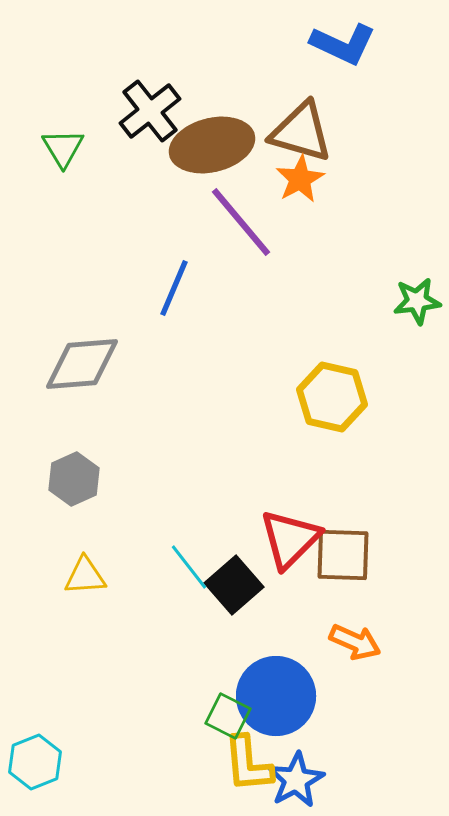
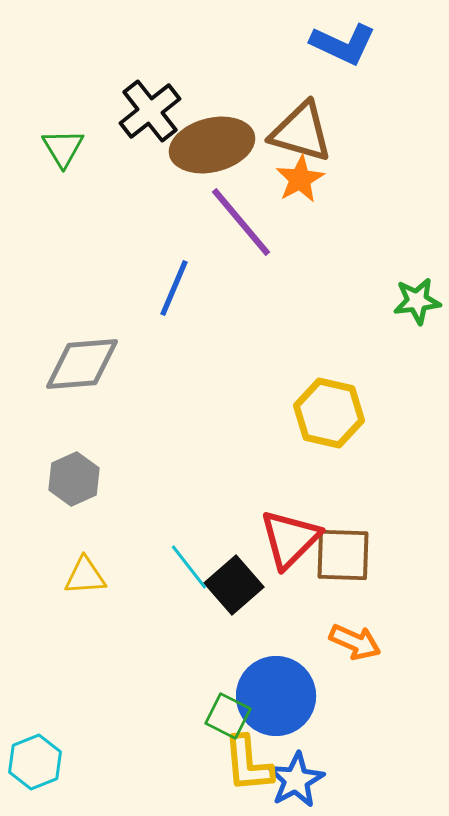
yellow hexagon: moved 3 px left, 16 px down
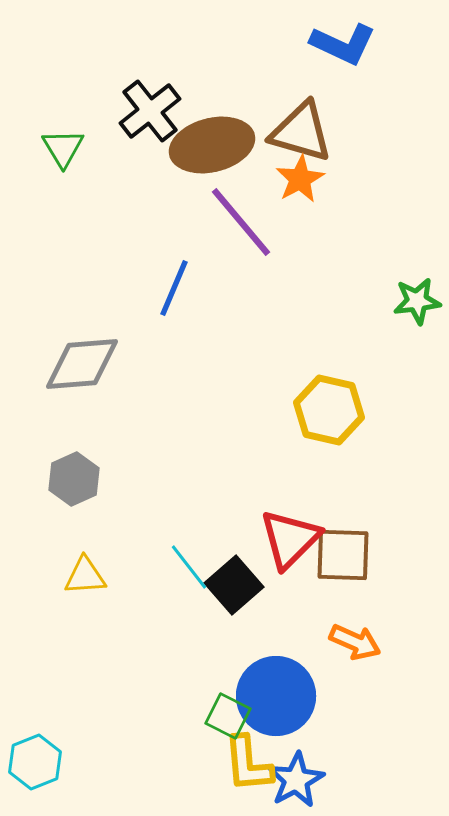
yellow hexagon: moved 3 px up
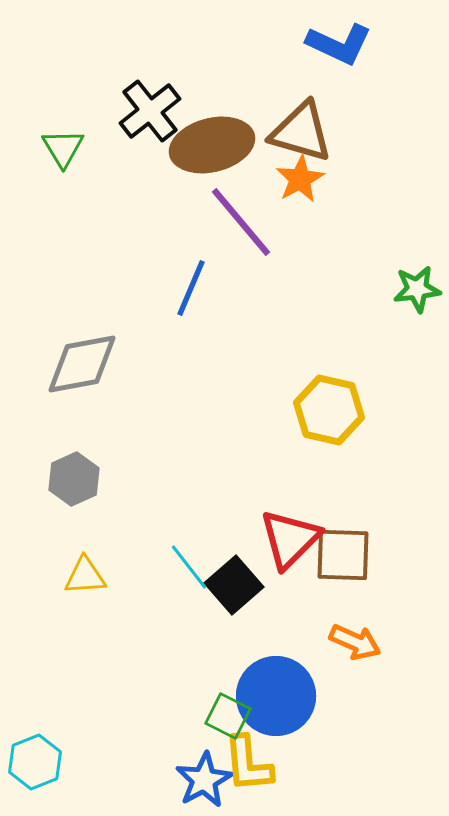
blue L-shape: moved 4 px left
blue line: moved 17 px right
green star: moved 12 px up
gray diamond: rotated 6 degrees counterclockwise
blue star: moved 92 px left
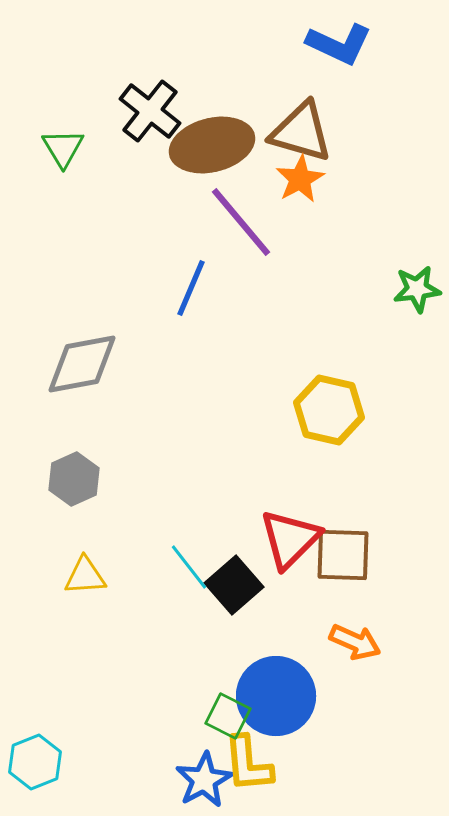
black cross: rotated 14 degrees counterclockwise
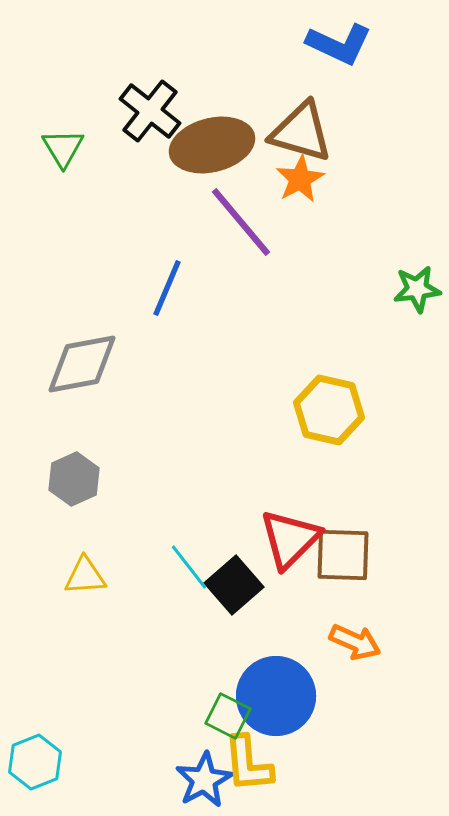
blue line: moved 24 px left
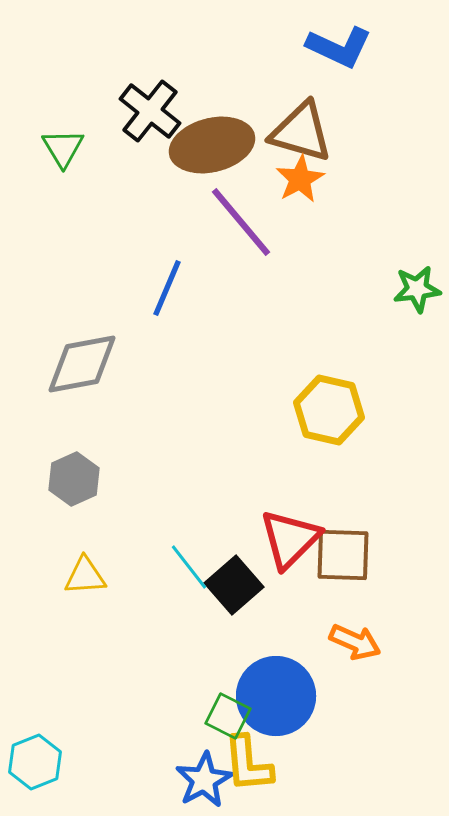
blue L-shape: moved 3 px down
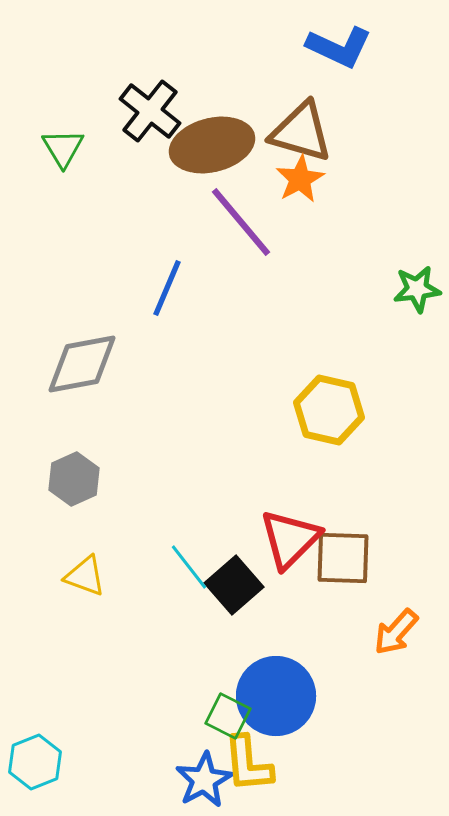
brown square: moved 3 px down
yellow triangle: rotated 24 degrees clockwise
orange arrow: moved 41 px right, 10 px up; rotated 108 degrees clockwise
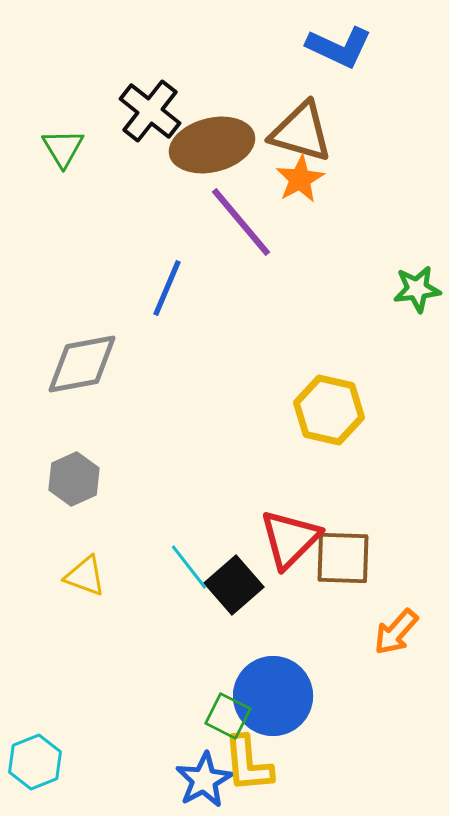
blue circle: moved 3 px left
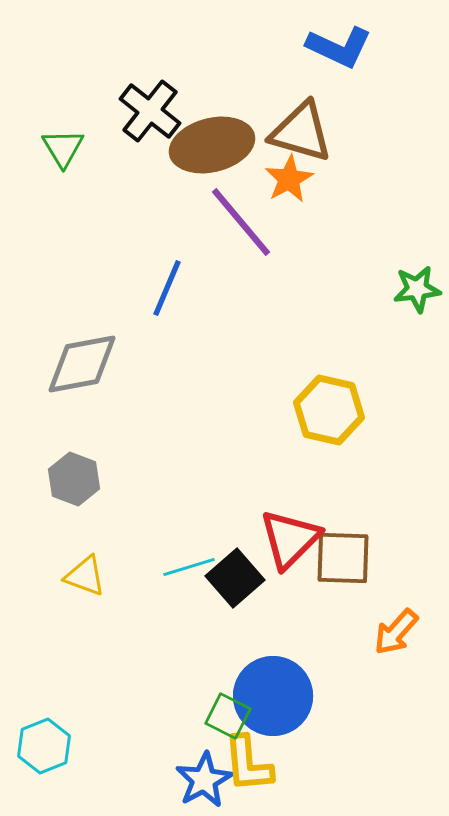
orange star: moved 11 px left
gray hexagon: rotated 15 degrees counterclockwise
cyan line: rotated 69 degrees counterclockwise
black square: moved 1 px right, 7 px up
cyan hexagon: moved 9 px right, 16 px up
